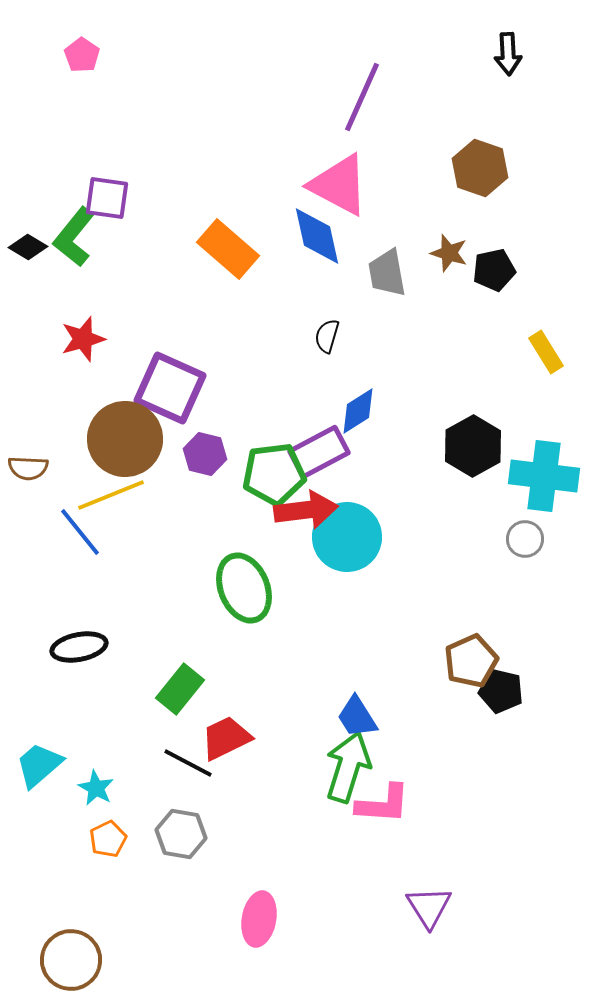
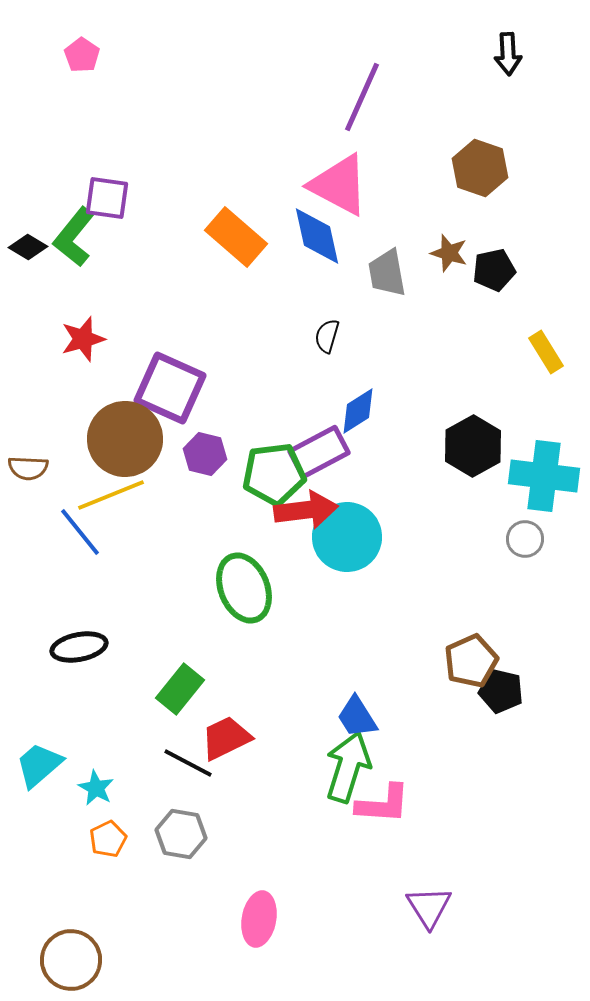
orange rectangle at (228, 249): moved 8 px right, 12 px up
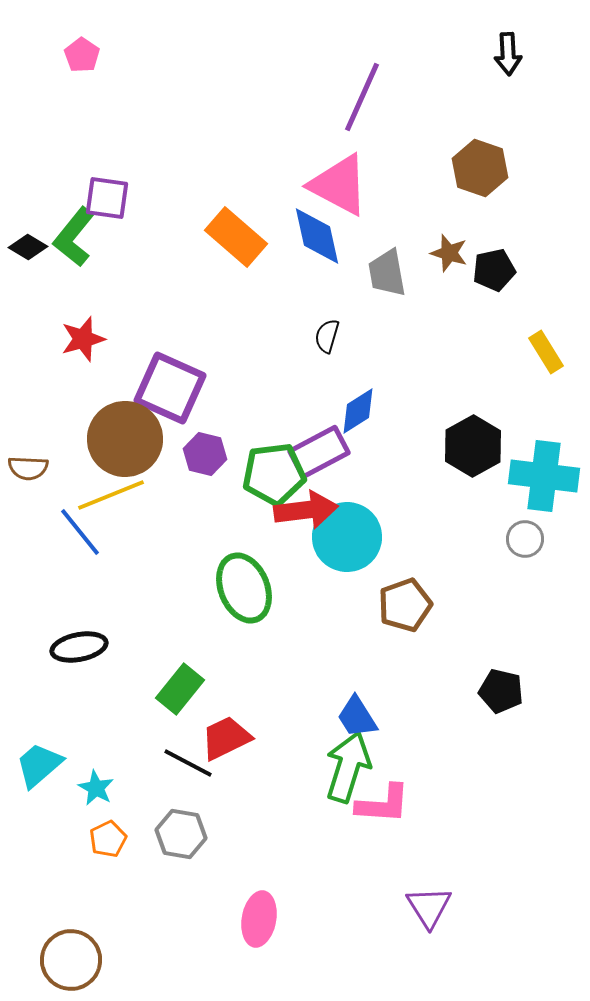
brown pentagon at (471, 661): moved 66 px left, 56 px up; rotated 4 degrees clockwise
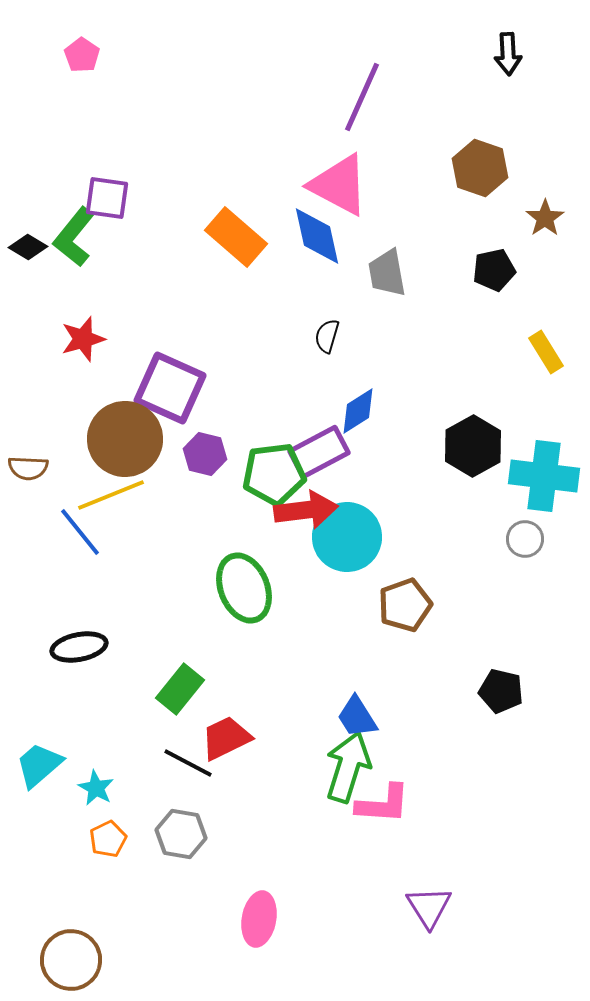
brown star at (449, 253): moved 96 px right, 35 px up; rotated 21 degrees clockwise
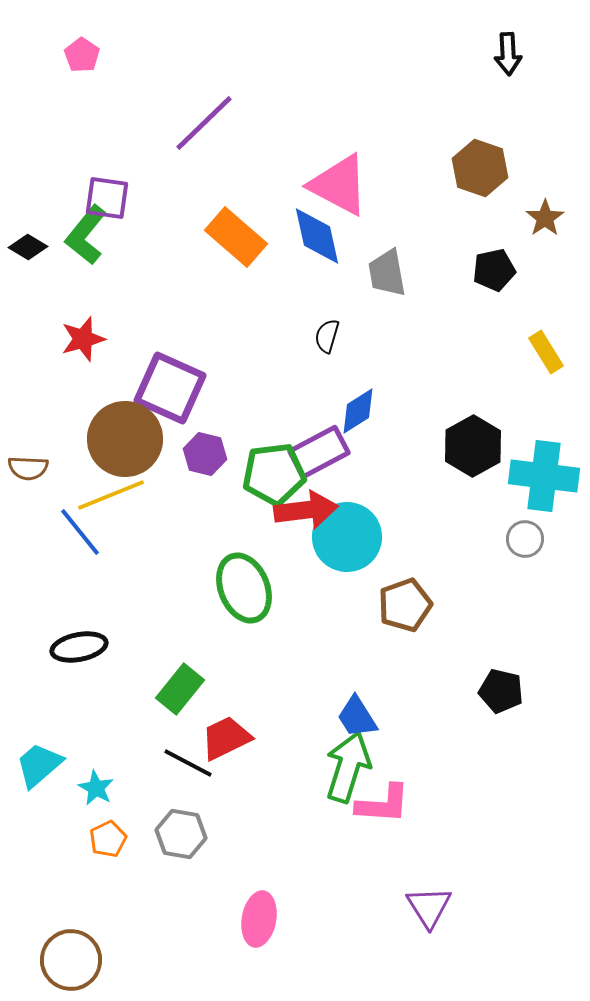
purple line at (362, 97): moved 158 px left, 26 px down; rotated 22 degrees clockwise
green L-shape at (74, 237): moved 12 px right, 2 px up
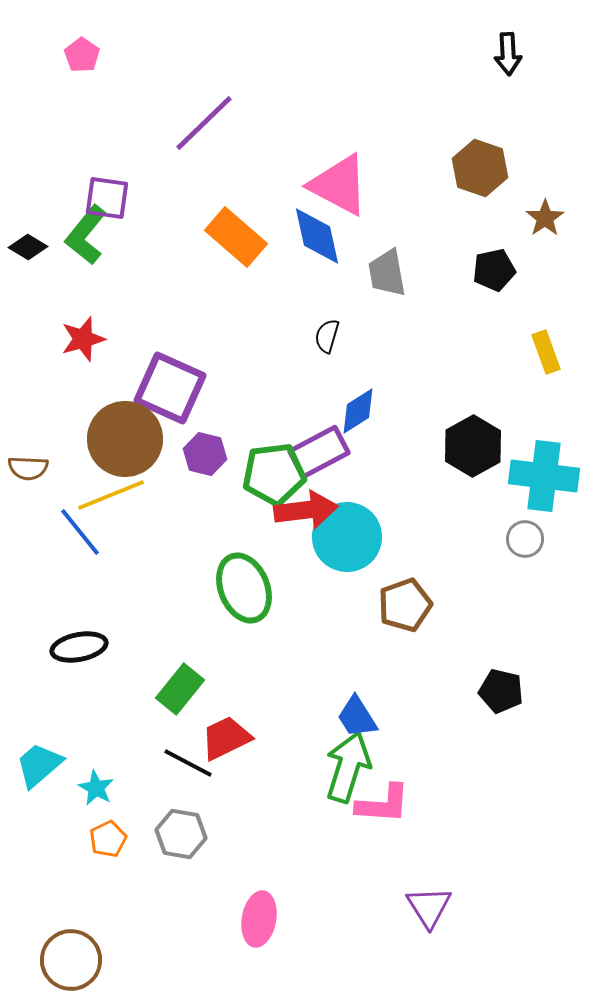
yellow rectangle at (546, 352): rotated 12 degrees clockwise
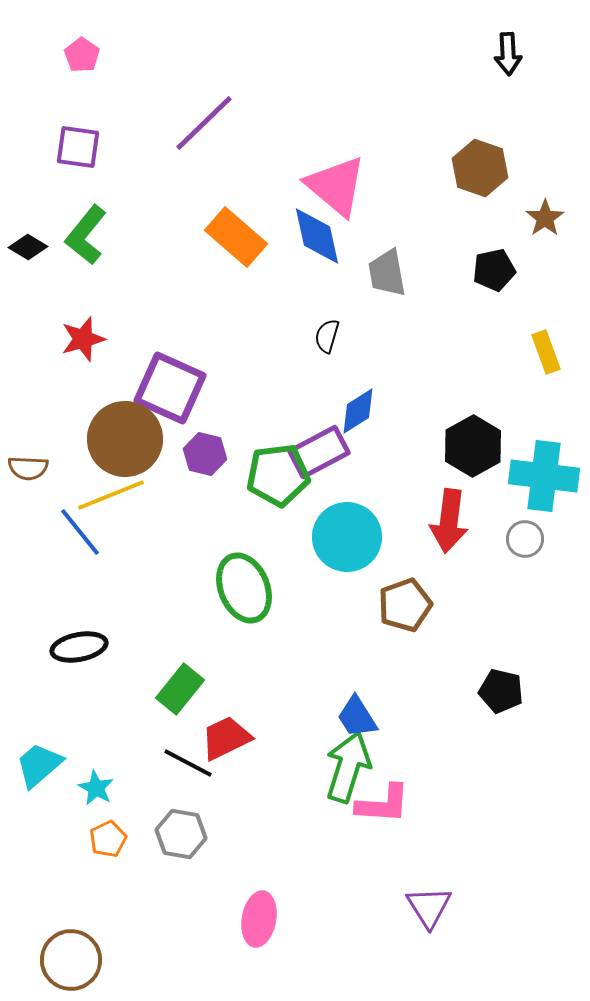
pink triangle at (339, 185): moved 3 px left, 1 px down; rotated 12 degrees clockwise
purple square at (107, 198): moved 29 px left, 51 px up
green pentagon at (274, 474): moved 4 px right, 1 px down
red arrow at (306, 510): moved 143 px right, 11 px down; rotated 104 degrees clockwise
